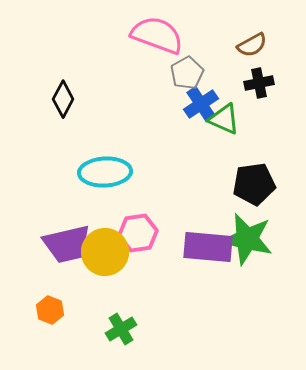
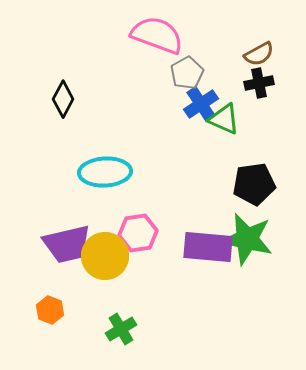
brown semicircle: moved 7 px right, 9 px down
yellow circle: moved 4 px down
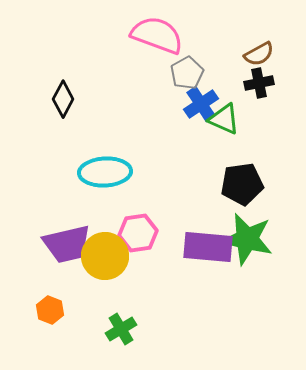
black pentagon: moved 12 px left
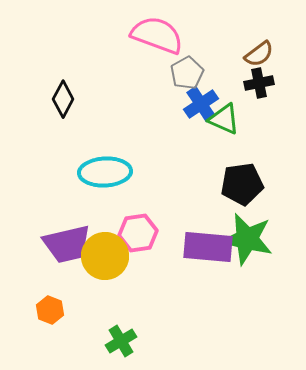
brown semicircle: rotated 8 degrees counterclockwise
green cross: moved 12 px down
